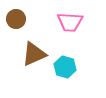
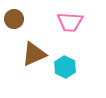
brown circle: moved 2 px left
cyan hexagon: rotated 10 degrees clockwise
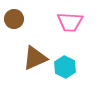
brown triangle: moved 1 px right, 4 px down
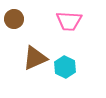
pink trapezoid: moved 1 px left, 1 px up
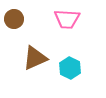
pink trapezoid: moved 2 px left, 2 px up
cyan hexagon: moved 5 px right, 1 px down
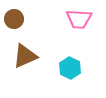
pink trapezoid: moved 12 px right
brown triangle: moved 10 px left, 2 px up
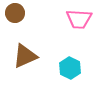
brown circle: moved 1 px right, 6 px up
